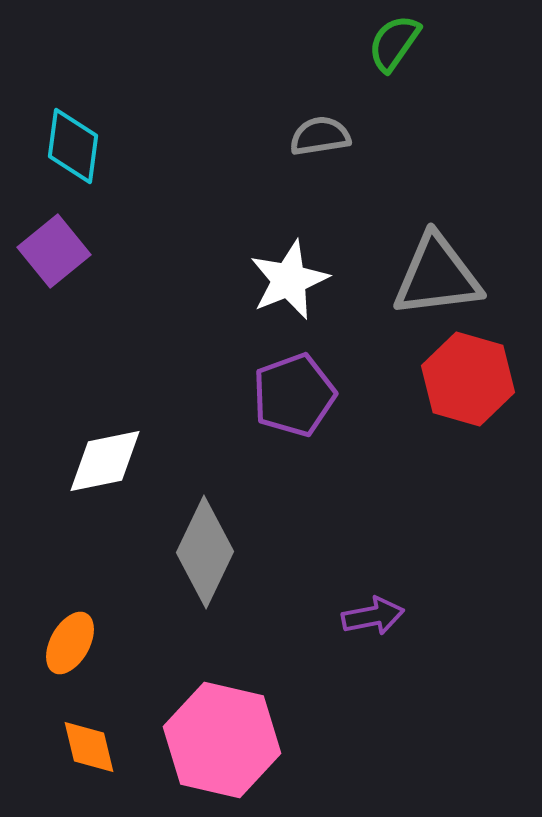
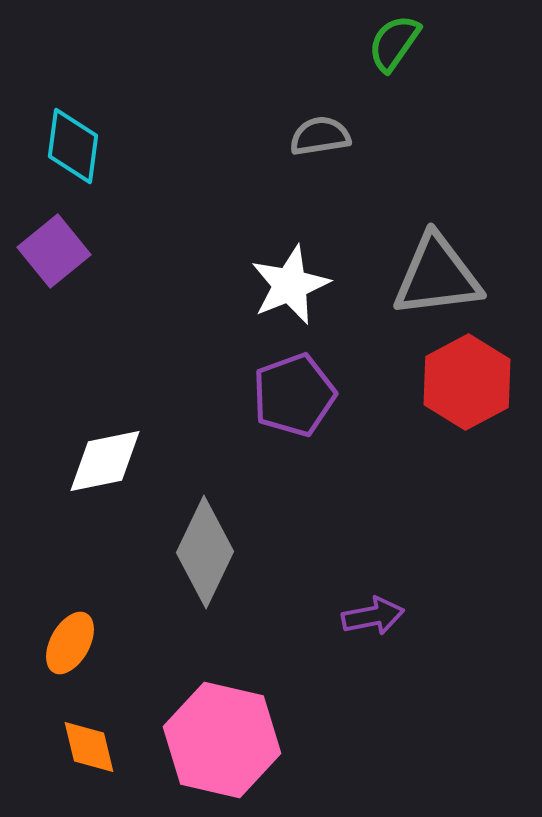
white star: moved 1 px right, 5 px down
red hexagon: moved 1 px left, 3 px down; rotated 16 degrees clockwise
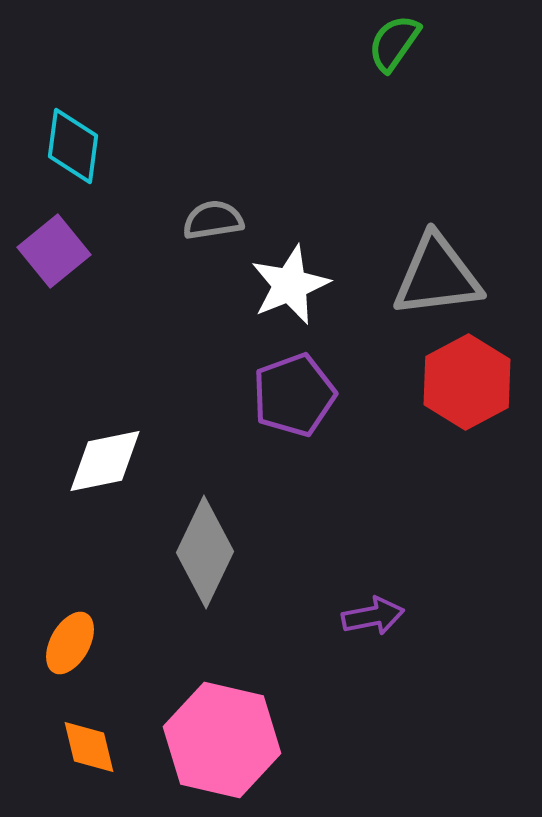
gray semicircle: moved 107 px left, 84 px down
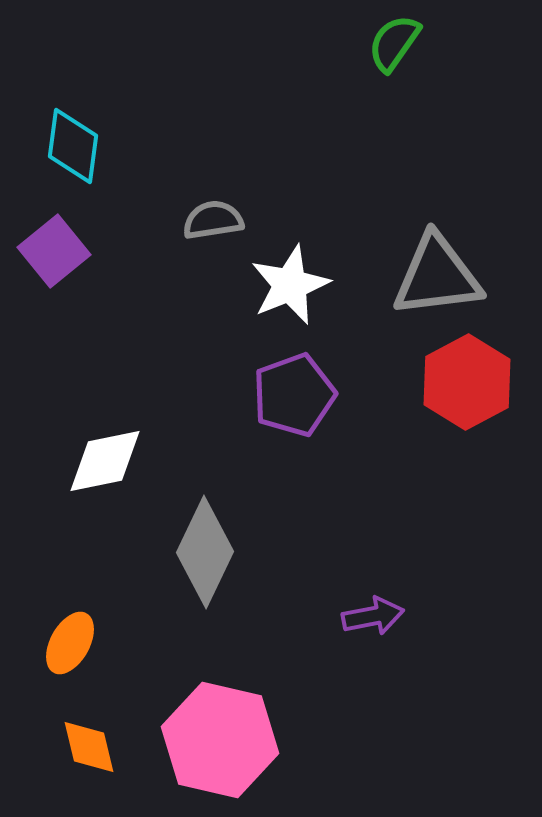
pink hexagon: moved 2 px left
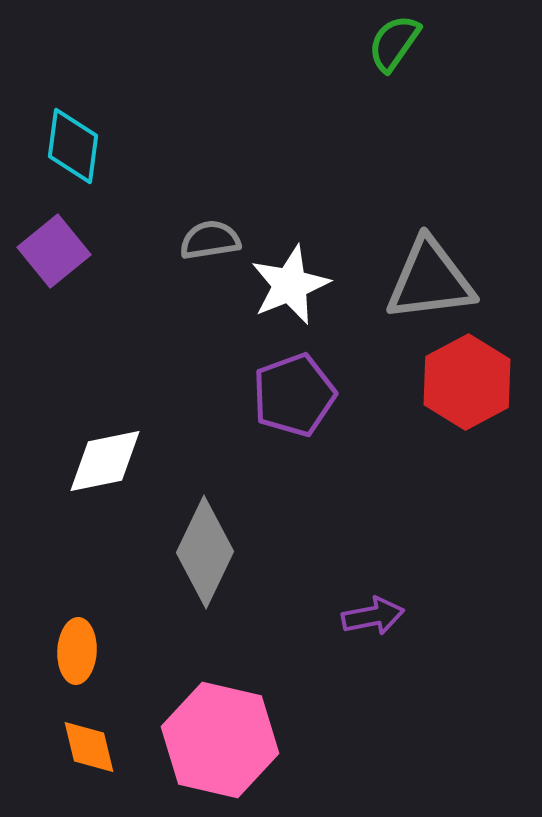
gray semicircle: moved 3 px left, 20 px down
gray triangle: moved 7 px left, 4 px down
orange ellipse: moved 7 px right, 8 px down; rotated 26 degrees counterclockwise
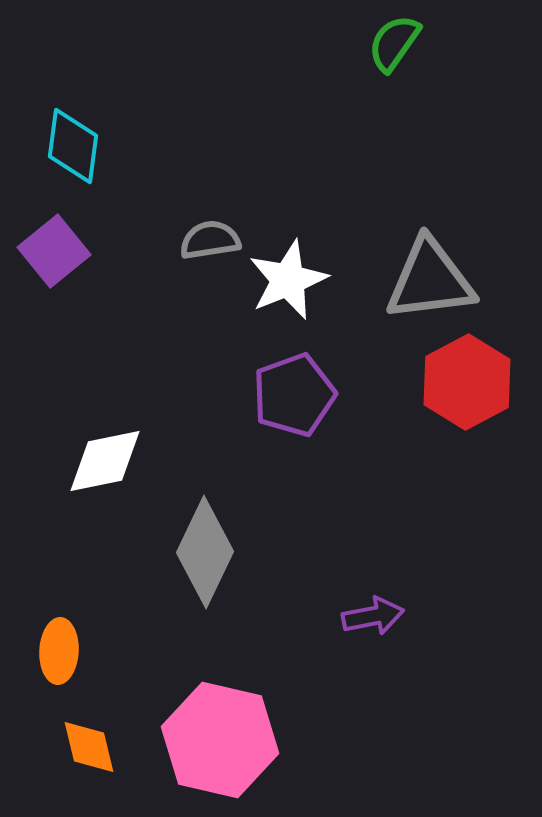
white star: moved 2 px left, 5 px up
orange ellipse: moved 18 px left
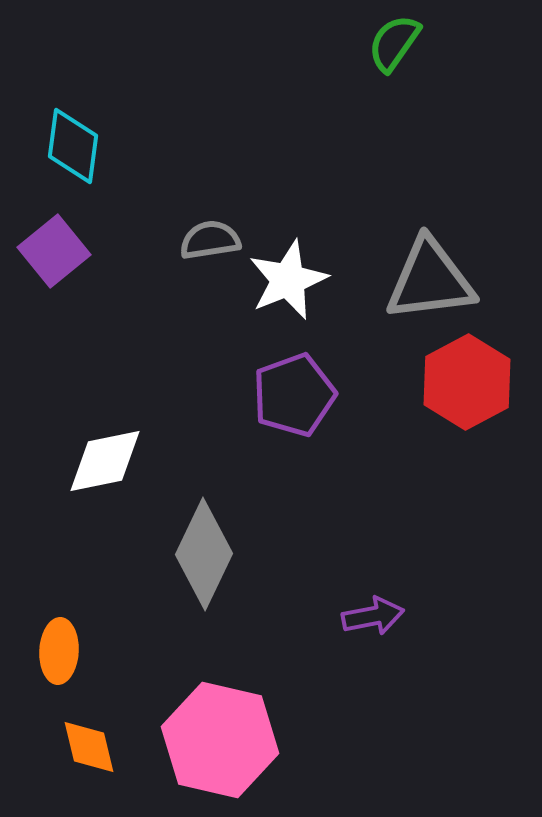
gray diamond: moved 1 px left, 2 px down
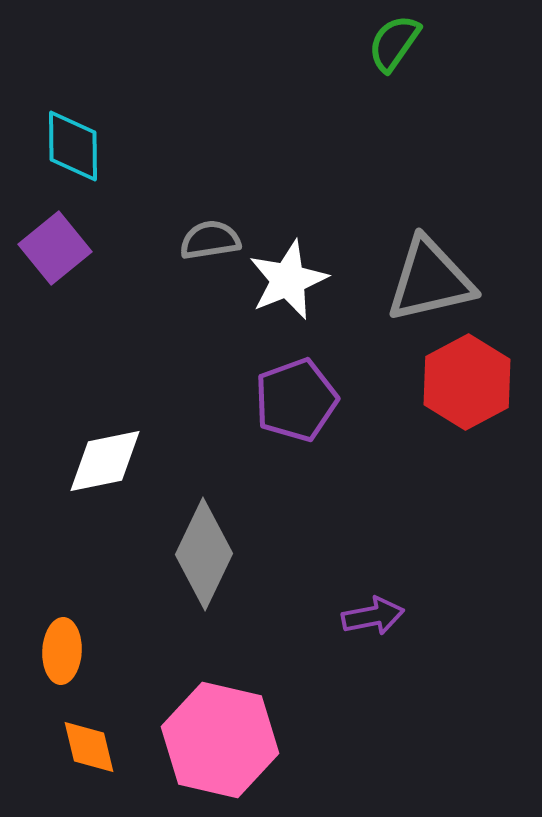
cyan diamond: rotated 8 degrees counterclockwise
purple square: moved 1 px right, 3 px up
gray triangle: rotated 6 degrees counterclockwise
purple pentagon: moved 2 px right, 5 px down
orange ellipse: moved 3 px right
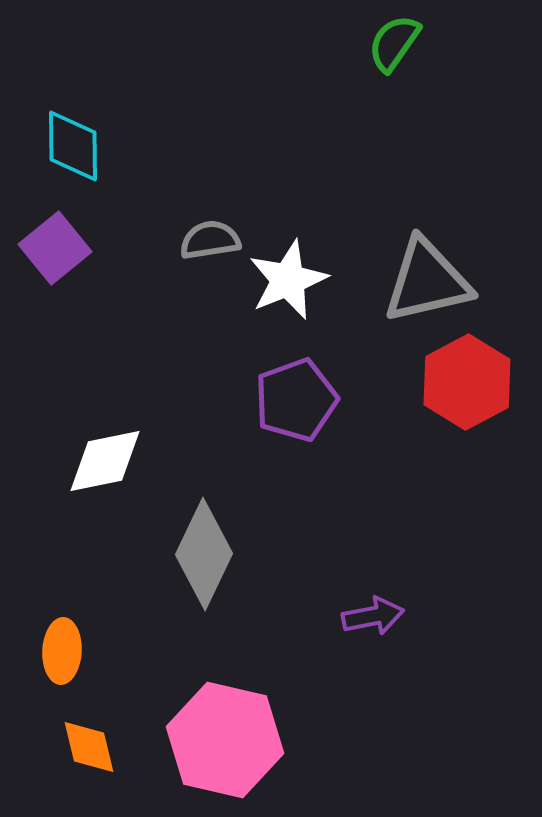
gray triangle: moved 3 px left, 1 px down
pink hexagon: moved 5 px right
